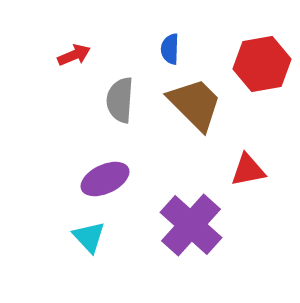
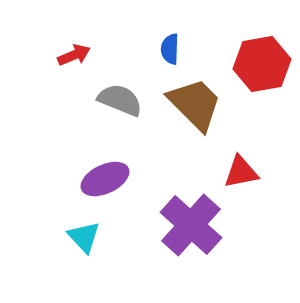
gray semicircle: rotated 108 degrees clockwise
red triangle: moved 7 px left, 2 px down
cyan triangle: moved 5 px left
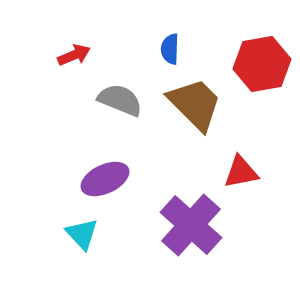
cyan triangle: moved 2 px left, 3 px up
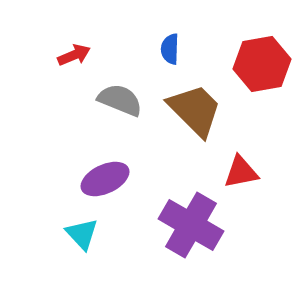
brown trapezoid: moved 6 px down
purple cross: rotated 12 degrees counterclockwise
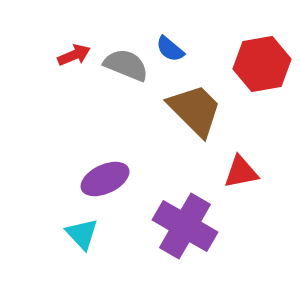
blue semicircle: rotated 52 degrees counterclockwise
gray semicircle: moved 6 px right, 35 px up
purple cross: moved 6 px left, 1 px down
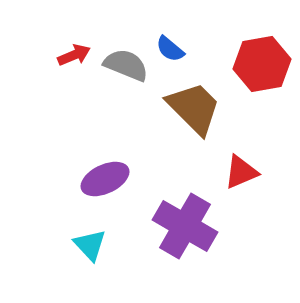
brown trapezoid: moved 1 px left, 2 px up
red triangle: rotated 12 degrees counterclockwise
cyan triangle: moved 8 px right, 11 px down
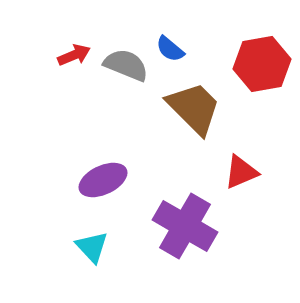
purple ellipse: moved 2 px left, 1 px down
cyan triangle: moved 2 px right, 2 px down
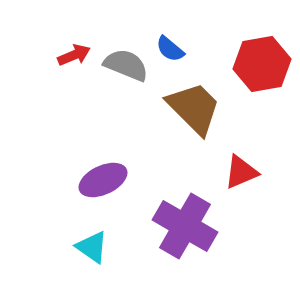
cyan triangle: rotated 12 degrees counterclockwise
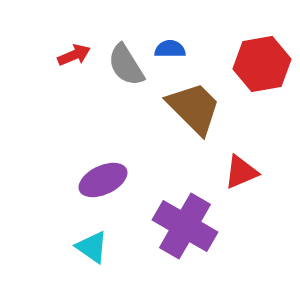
blue semicircle: rotated 140 degrees clockwise
gray semicircle: rotated 144 degrees counterclockwise
